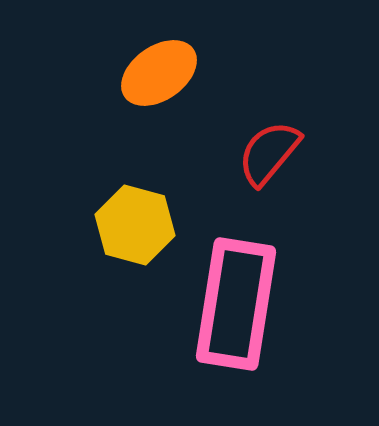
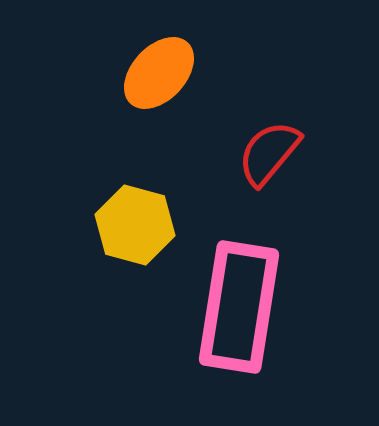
orange ellipse: rotated 12 degrees counterclockwise
pink rectangle: moved 3 px right, 3 px down
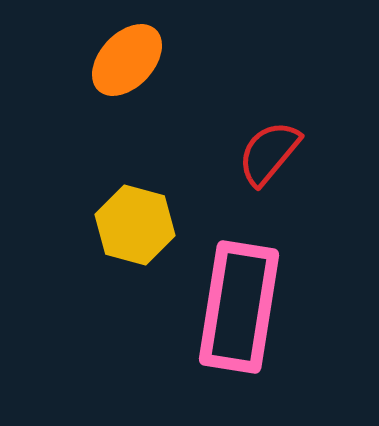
orange ellipse: moved 32 px left, 13 px up
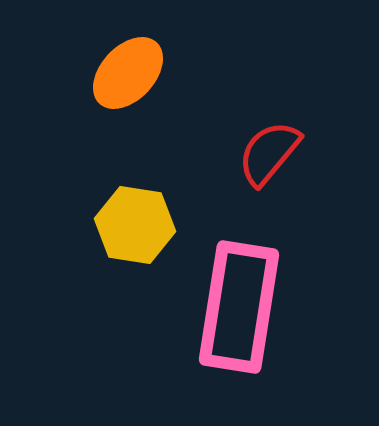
orange ellipse: moved 1 px right, 13 px down
yellow hexagon: rotated 6 degrees counterclockwise
